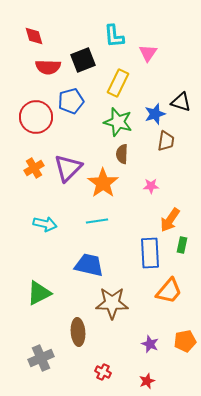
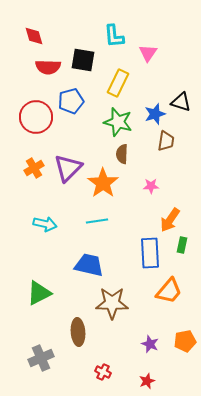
black square: rotated 30 degrees clockwise
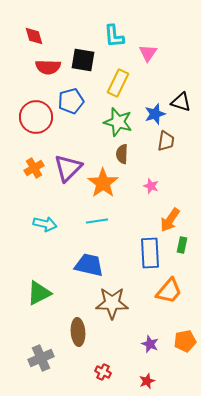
pink star: rotated 21 degrees clockwise
